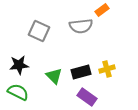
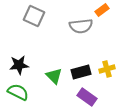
gray square: moved 5 px left, 15 px up
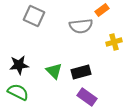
yellow cross: moved 7 px right, 27 px up
green triangle: moved 5 px up
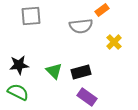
gray square: moved 3 px left; rotated 30 degrees counterclockwise
yellow cross: rotated 28 degrees counterclockwise
